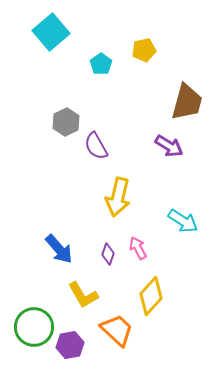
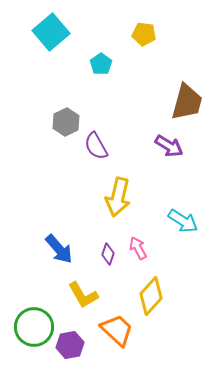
yellow pentagon: moved 16 px up; rotated 20 degrees clockwise
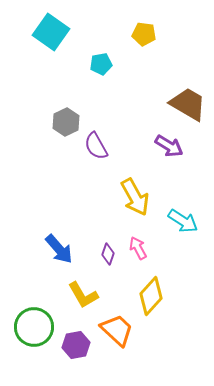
cyan square: rotated 15 degrees counterclockwise
cyan pentagon: rotated 25 degrees clockwise
brown trapezoid: moved 1 px right, 2 px down; rotated 75 degrees counterclockwise
yellow arrow: moved 17 px right; rotated 42 degrees counterclockwise
purple hexagon: moved 6 px right
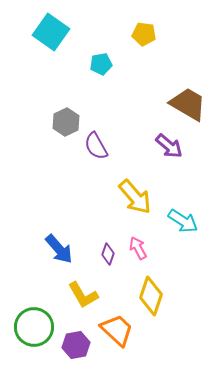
purple arrow: rotated 8 degrees clockwise
yellow arrow: rotated 12 degrees counterclockwise
yellow diamond: rotated 24 degrees counterclockwise
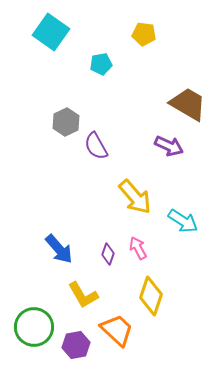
purple arrow: rotated 16 degrees counterclockwise
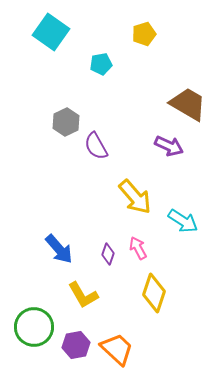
yellow pentagon: rotated 25 degrees counterclockwise
yellow diamond: moved 3 px right, 3 px up
orange trapezoid: moved 19 px down
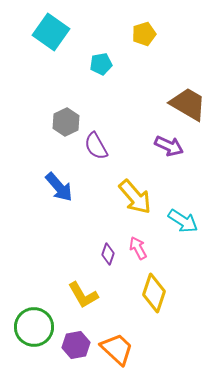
blue arrow: moved 62 px up
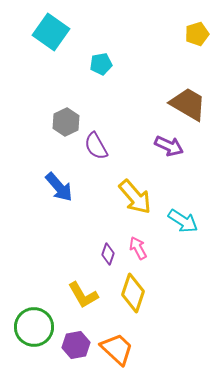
yellow pentagon: moved 53 px right
yellow diamond: moved 21 px left
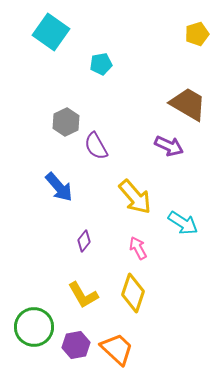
cyan arrow: moved 2 px down
purple diamond: moved 24 px left, 13 px up; rotated 20 degrees clockwise
